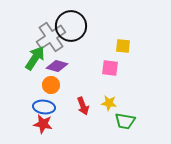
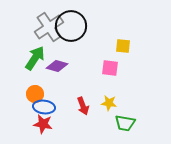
gray cross: moved 2 px left, 10 px up
orange circle: moved 16 px left, 9 px down
green trapezoid: moved 2 px down
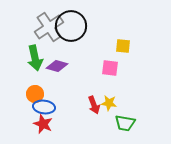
green arrow: rotated 135 degrees clockwise
red arrow: moved 11 px right, 1 px up
red star: rotated 12 degrees clockwise
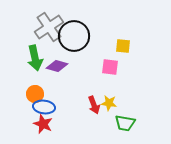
black circle: moved 3 px right, 10 px down
pink square: moved 1 px up
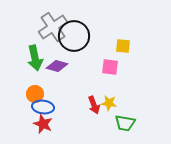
gray cross: moved 4 px right
blue ellipse: moved 1 px left
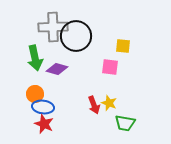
gray cross: rotated 32 degrees clockwise
black circle: moved 2 px right
purple diamond: moved 3 px down
yellow star: rotated 14 degrees clockwise
red star: moved 1 px right
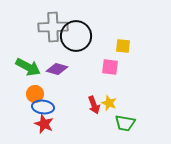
green arrow: moved 7 px left, 9 px down; rotated 50 degrees counterclockwise
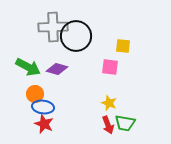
red arrow: moved 14 px right, 20 px down
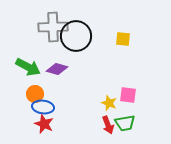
yellow square: moved 7 px up
pink square: moved 18 px right, 28 px down
green trapezoid: rotated 20 degrees counterclockwise
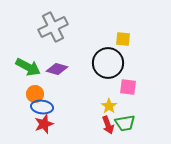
gray cross: rotated 24 degrees counterclockwise
black circle: moved 32 px right, 27 px down
pink square: moved 8 px up
yellow star: moved 3 px down; rotated 14 degrees clockwise
blue ellipse: moved 1 px left
red star: rotated 30 degrees clockwise
